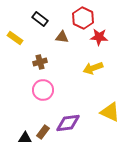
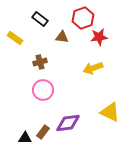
red hexagon: rotated 15 degrees clockwise
red star: rotated 12 degrees counterclockwise
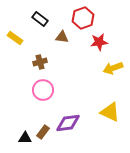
red star: moved 5 px down
yellow arrow: moved 20 px right
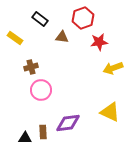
brown cross: moved 9 px left, 5 px down
pink circle: moved 2 px left
brown rectangle: rotated 40 degrees counterclockwise
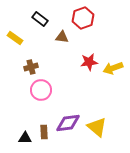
red star: moved 10 px left, 20 px down
yellow triangle: moved 13 px left, 15 px down; rotated 15 degrees clockwise
brown rectangle: moved 1 px right
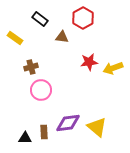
red hexagon: rotated 10 degrees counterclockwise
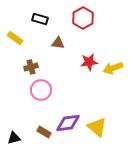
black rectangle: rotated 21 degrees counterclockwise
brown triangle: moved 4 px left, 6 px down
brown rectangle: rotated 56 degrees counterclockwise
black triangle: moved 11 px left; rotated 16 degrees counterclockwise
